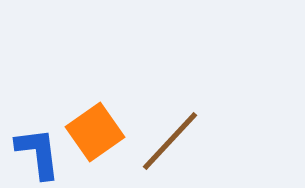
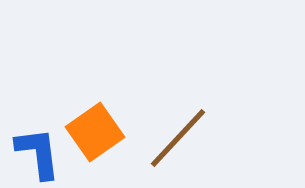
brown line: moved 8 px right, 3 px up
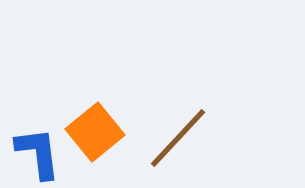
orange square: rotated 4 degrees counterclockwise
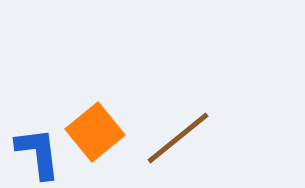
brown line: rotated 8 degrees clockwise
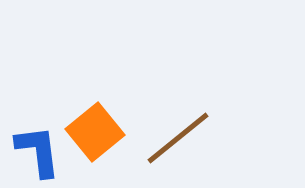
blue L-shape: moved 2 px up
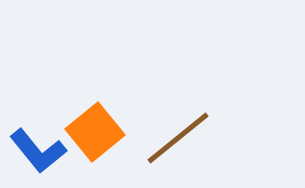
blue L-shape: rotated 148 degrees clockwise
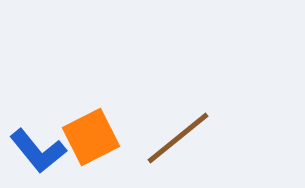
orange square: moved 4 px left, 5 px down; rotated 12 degrees clockwise
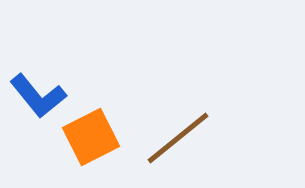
blue L-shape: moved 55 px up
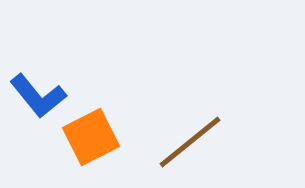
brown line: moved 12 px right, 4 px down
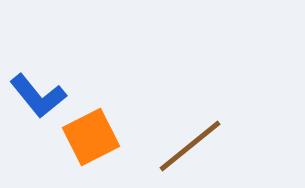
brown line: moved 4 px down
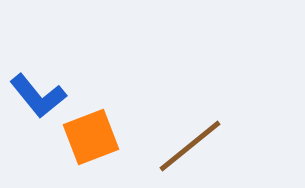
orange square: rotated 6 degrees clockwise
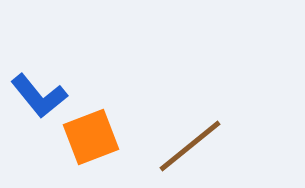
blue L-shape: moved 1 px right
